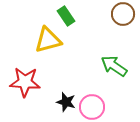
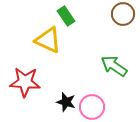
yellow triangle: rotated 40 degrees clockwise
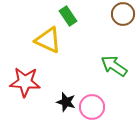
green rectangle: moved 2 px right
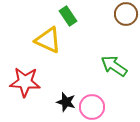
brown circle: moved 3 px right
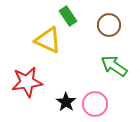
brown circle: moved 17 px left, 11 px down
red star: moved 2 px right; rotated 12 degrees counterclockwise
black star: rotated 18 degrees clockwise
pink circle: moved 3 px right, 3 px up
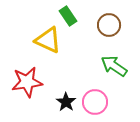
pink circle: moved 2 px up
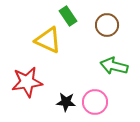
brown circle: moved 2 px left
green arrow: rotated 20 degrees counterclockwise
black star: rotated 30 degrees counterclockwise
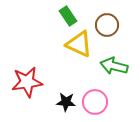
yellow triangle: moved 31 px right, 4 px down
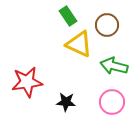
pink circle: moved 17 px right
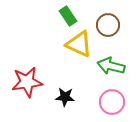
brown circle: moved 1 px right
green arrow: moved 3 px left
black star: moved 1 px left, 5 px up
